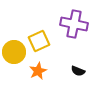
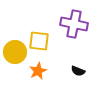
yellow square: rotated 30 degrees clockwise
yellow circle: moved 1 px right
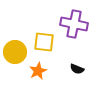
yellow square: moved 5 px right, 1 px down
black semicircle: moved 1 px left, 2 px up
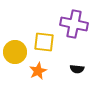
black semicircle: rotated 16 degrees counterclockwise
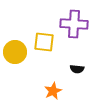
purple cross: rotated 8 degrees counterclockwise
orange star: moved 15 px right, 20 px down
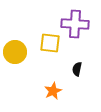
purple cross: moved 1 px right
yellow square: moved 6 px right, 1 px down
black semicircle: rotated 96 degrees clockwise
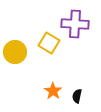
yellow square: moved 1 px left; rotated 25 degrees clockwise
black semicircle: moved 27 px down
orange star: rotated 12 degrees counterclockwise
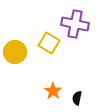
purple cross: rotated 8 degrees clockwise
black semicircle: moved 2 px down
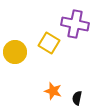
orange star: rotated 18 degrees counterclockwise
